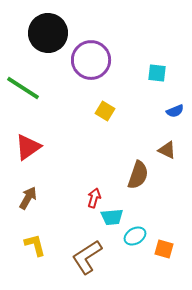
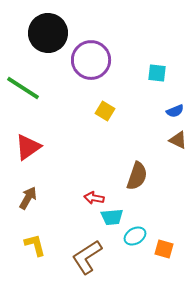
brown triangle: moved 11 px right, 10 px up
brown semicircle: moved 1 px left, 1 px down
red arrow: rotated 96 degrees counterclockwise
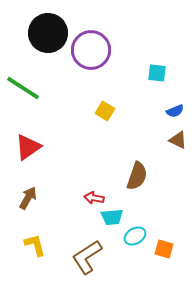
purple circle: moved 10 px up
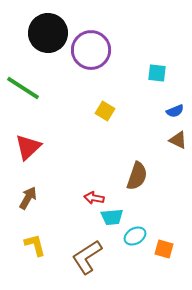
red triangle: rotated 8 degrees counterclockwise
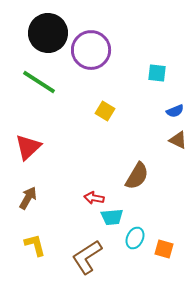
green line: moved 16 px right, 6 px up
brown semicircle: rotated 12 degrees clockwise
cyan ellipse: moved 2 px down; rotated 35 degrees counterclockwise
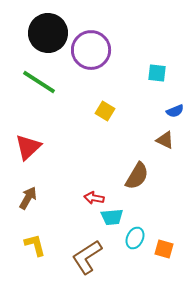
brown triangle: moved 13 px left
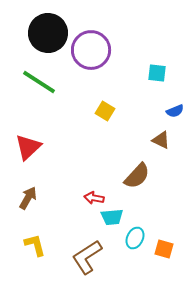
brown triangle: moved 4 px left
brown semicircle: rotated 12 degrees clockwise
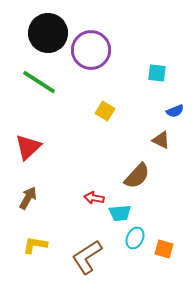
cyan trapezoid: moved 8 px right, 4 px up
yellow L-shape: rotated 65 degrees counterclockwise
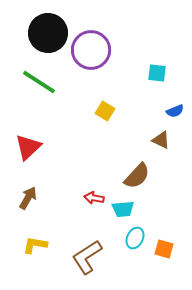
cyan trapezoid: moved 3 px right, 4 px up
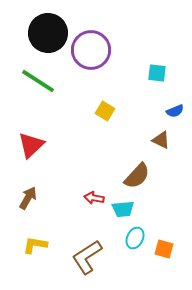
green line: moved 1 px left, 1 px up
red triangle: moved 3 px right, 2 px up
